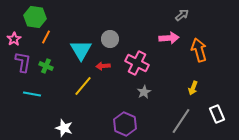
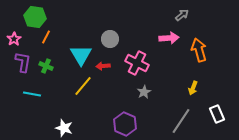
cyan triangle: moved 5 px down
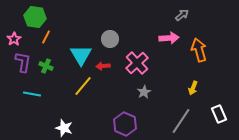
pink cross: rotated 20 degrees clockwise
white rectangle: moved 2 px right
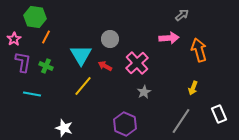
red arrow: moved 2 px right; rotated 32 degrees clockwise
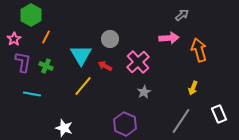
green hexagon: moved 4 px left, 2 px up; rotated 20 degrees clockwise
pink cross: moved 1 px right, 1 px up
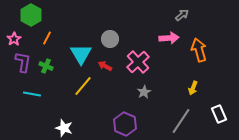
orange line: moved 1 px right, 1 px down
cyan triangle: moved 1 px up
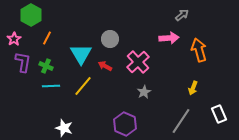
cyan line: moved 19 px right, 8 px up; rotated 12 degrees counterclockwise
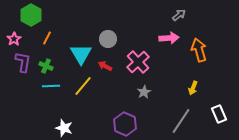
gray arrow: moved 3 px left
gray circle: moved 2 px left
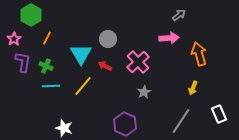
orange arrow: moved 4 px down
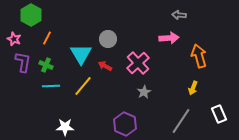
gray arrow: rotated 136 degrees counterclockwise
pink star: rotated 16 degrees counterclockwise
orange arrow: moved 2 px down
pink cross: moved 1 px down
green cross: moved 1 px up
white star: moved 1 px right, 1 px up; rotated 18 degrees counterclockwise
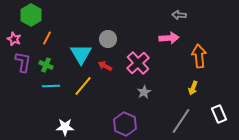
orange arrow: rotated 10 degrees clockwise
